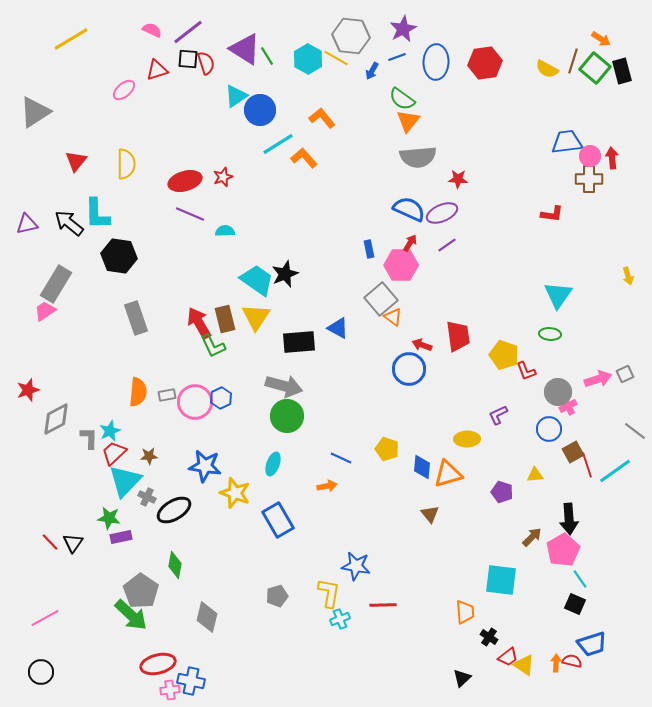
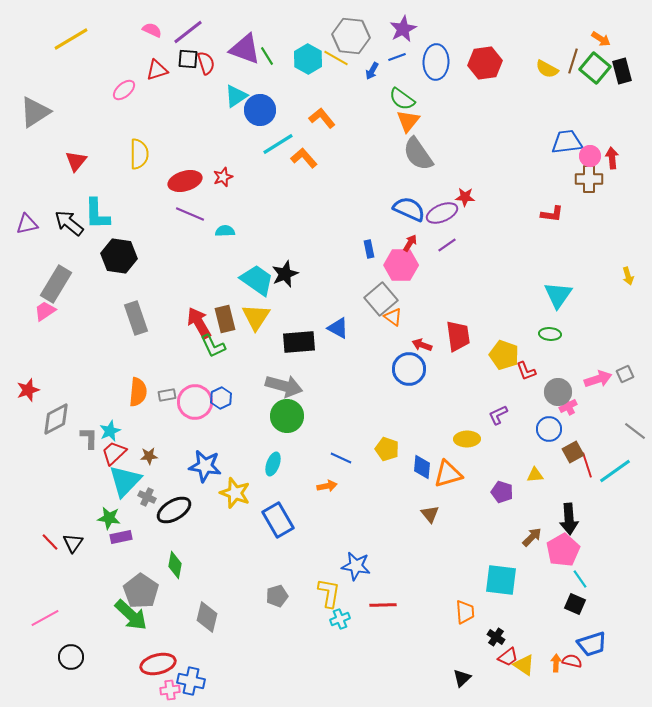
purple triangle at (245, 49): rotated 12 degrees counterclockwise
gray semicircle at (418, 157): moved 3 px up; rotated 60 degrees clockwise
yellow semicircle at (126, 164): moved 13 px right, 10 px up
red star at (458, 179): moved 7 px right, 18 px down
black cross at (489, 637): moved 7 px right
black circle at (41, 672): moved 30 px right, 15 px up
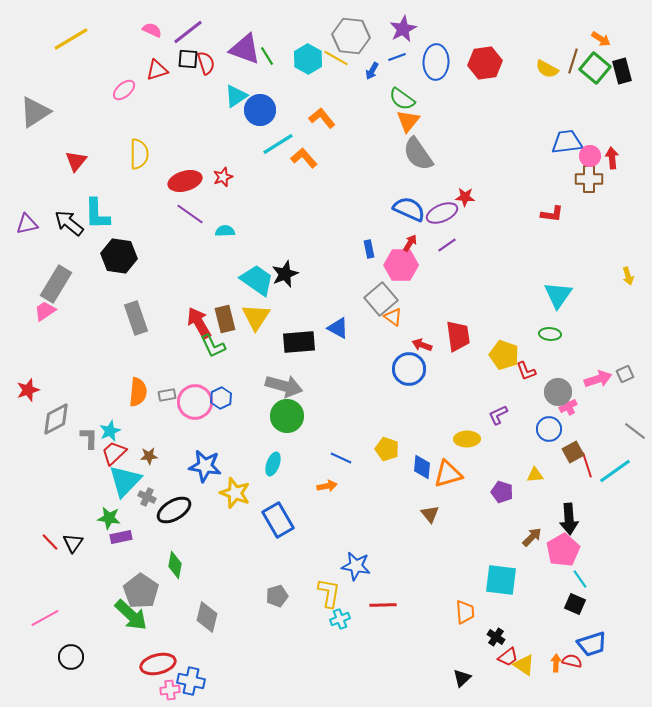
purple line at (190, 214): rotated 12 degrees clockwise
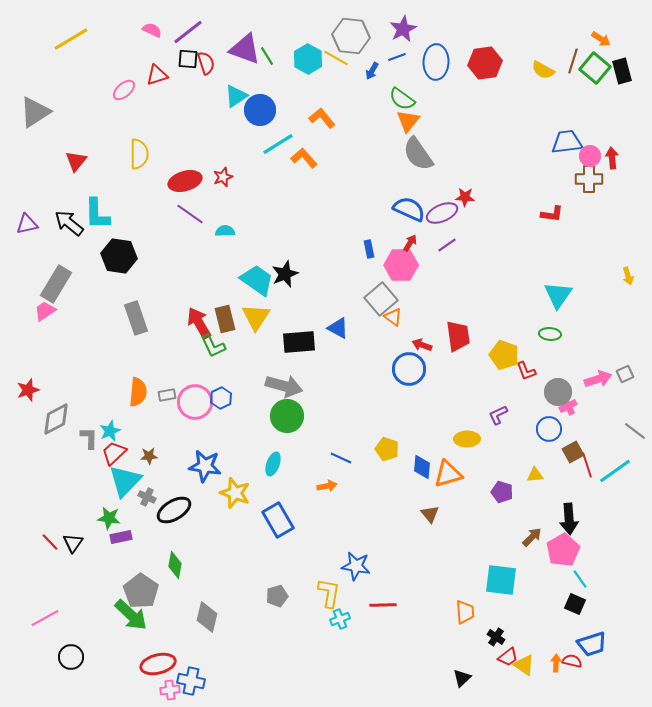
yellow semicircle at (547, 69): moved 4 px left, 1 px down
red triangle at (157, 70): moved 5 px down
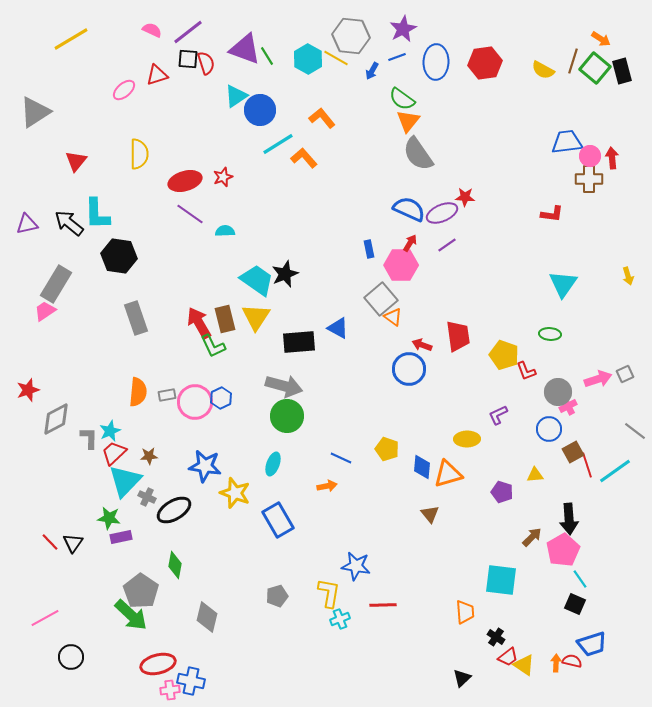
cyan triangle at (558, 295): moved 5 px right, 11 px up
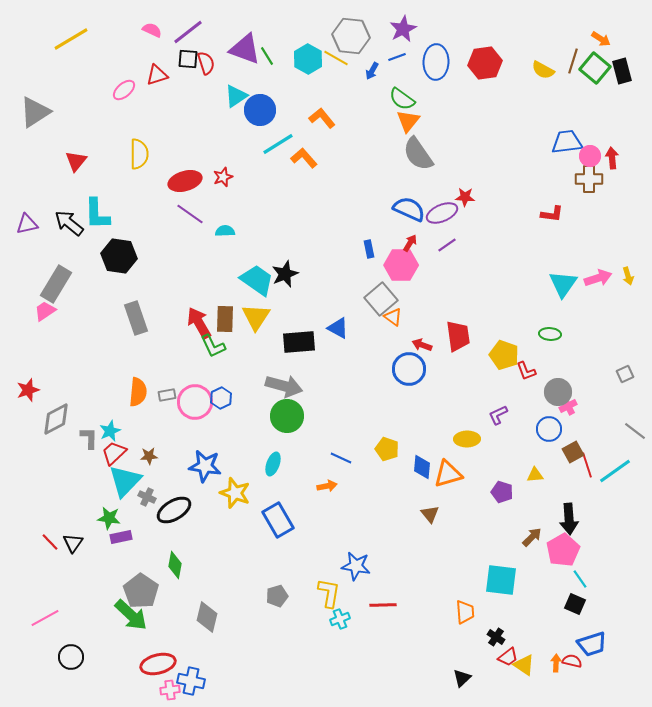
brown rectangle at (225, 319): rotated 16 degrees clockwise
pink arrow at (598, 379): moved 101 px up
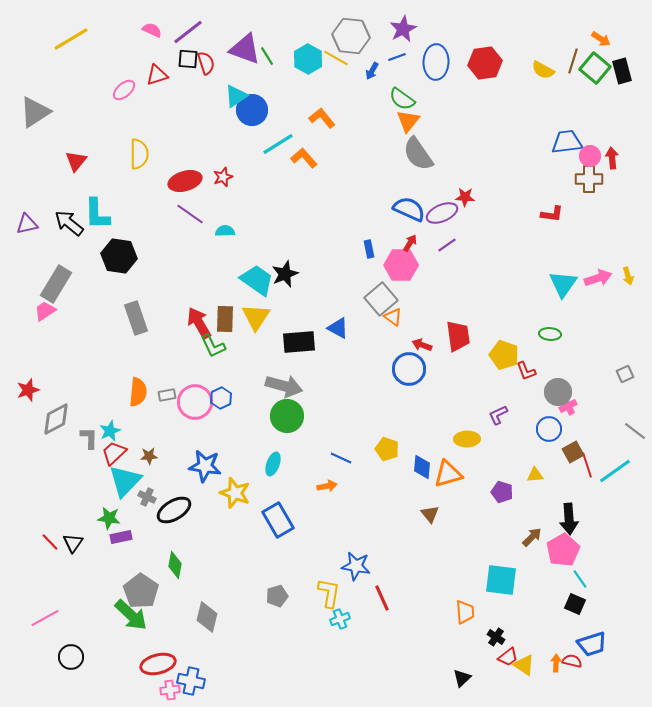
blue circle at (260, 110): moved 8 px left
red line at (383, 605): moved 1 px left, 7 px up; rotated 68 degrees clockwise
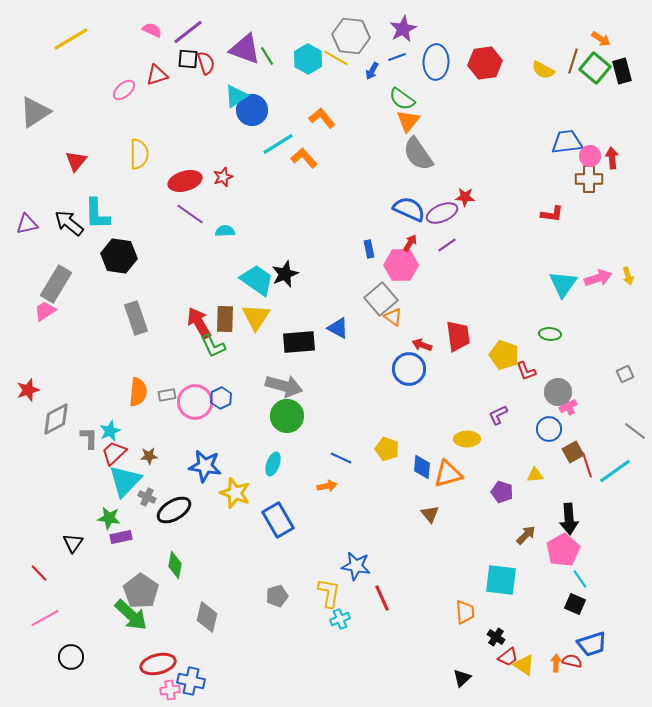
brown arrow at (532, 537): moved 6 px left, 2 px up
red line at (50, 542): moved 11 px left, 31 px down
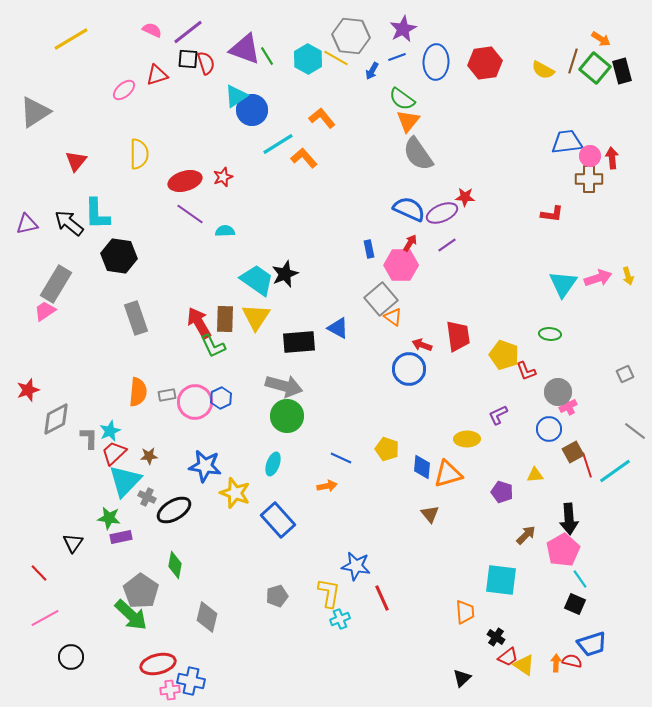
blue rectangle at (278, 520): rotated 12 degrees counterclockwise
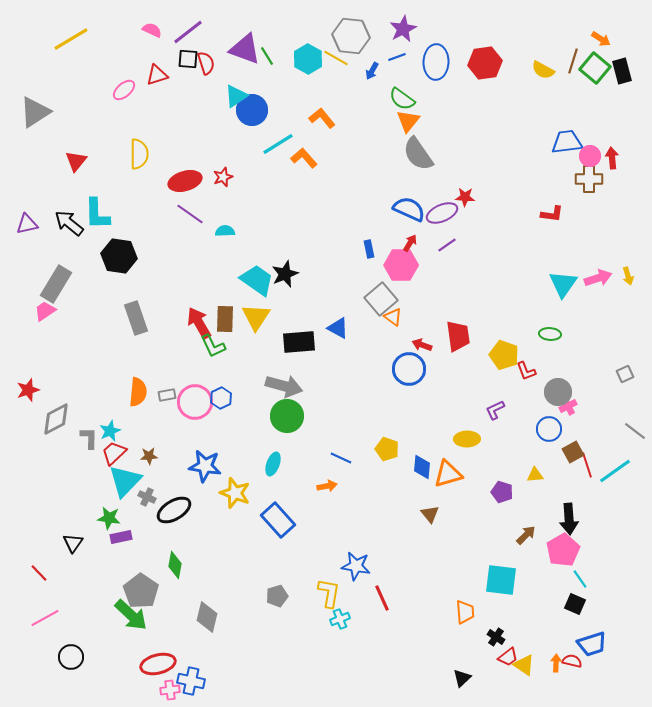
purple L-shape at (498, 415): moved 3 px left, 5 px up
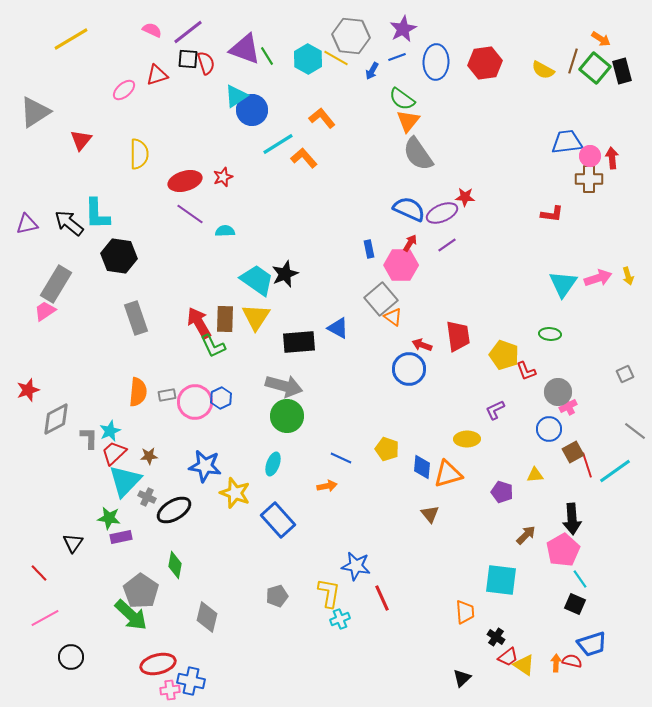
red triangle at (76, 161): moved 5 px right, 21 px up
black arrow at (569, 519): moved 3 px right
